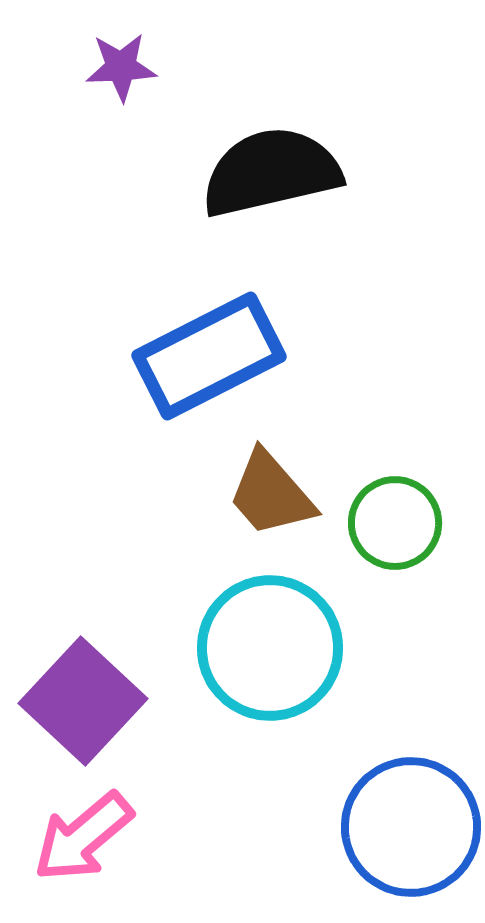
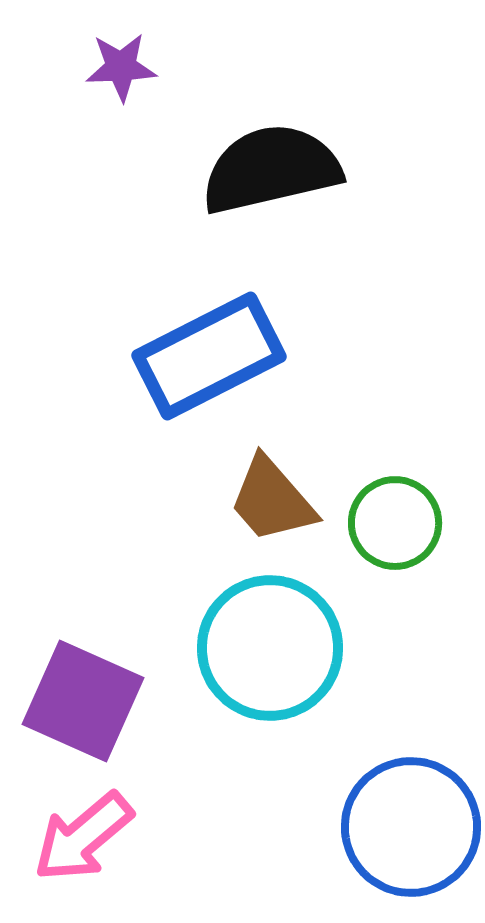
black semicircle: moved 3 px up
brown trapezoid: moved 1 px right, 6 px down
purple square: rotated 19 degrees counterclockwise
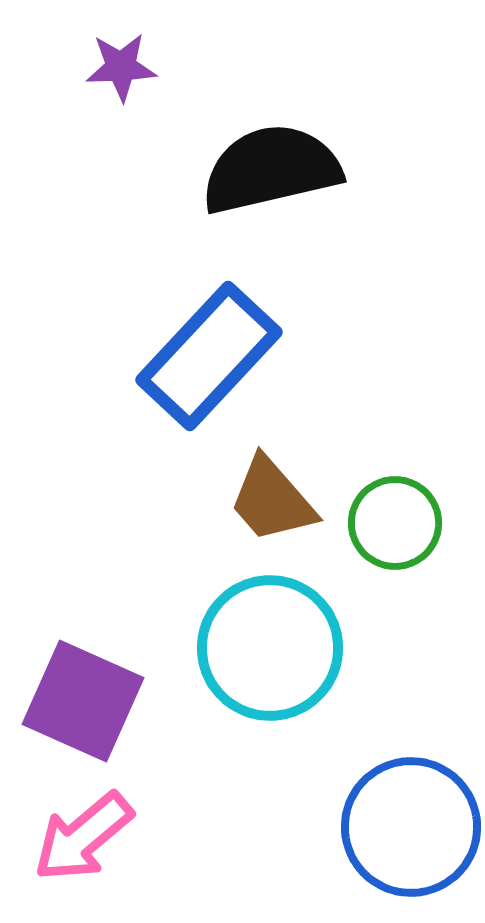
blue rectangle: rotated 20 degrees counterclockwise
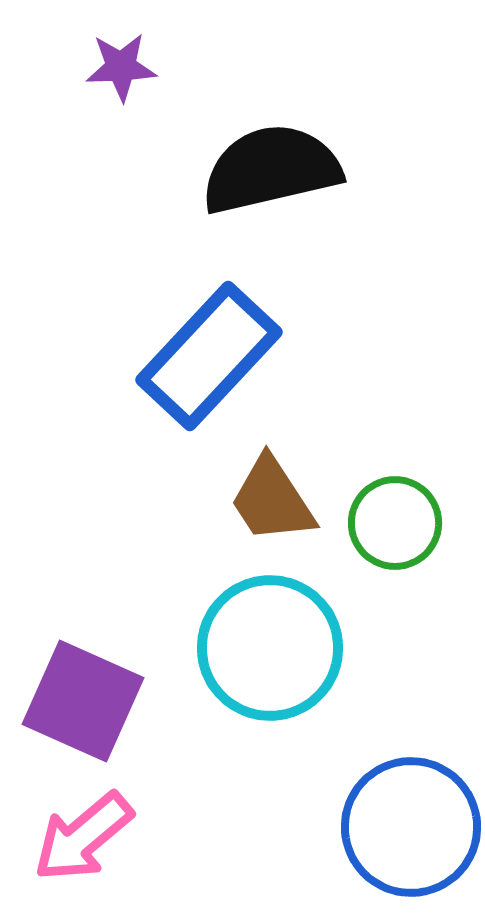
brown trapezoid: rotated 8 degrees clockwise
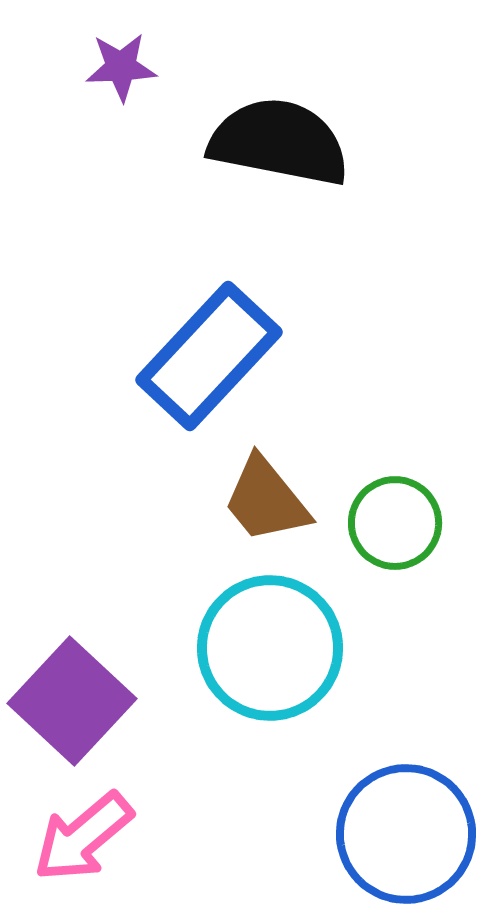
black semicircle: moved 8 px right, 27 px up; rotated 24 degrees clockwise
brown trapezoid: moved 6 px left; rotated 6 degrees counterclockwise
purple square: moved 11 px left; rotated 19 degrees clockwise
blue circle: moved 5 px left, 7 px down
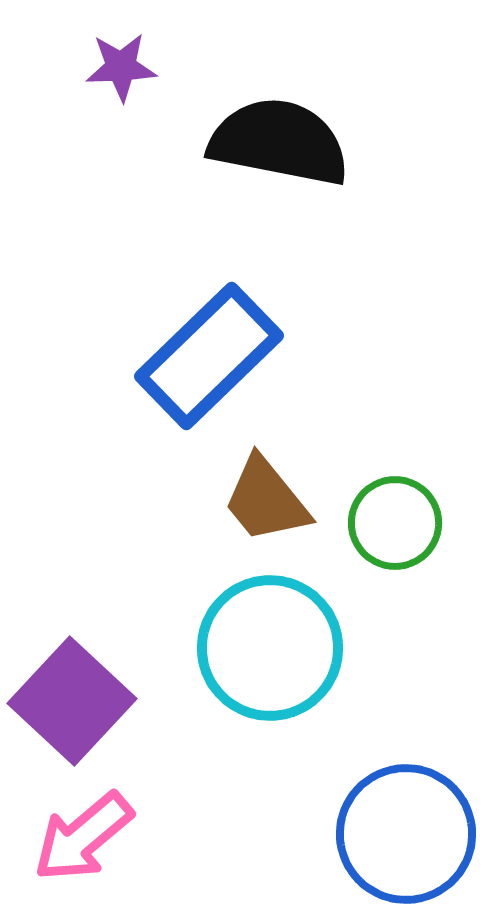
blue rectangle: rotated 3 degrees clockwise
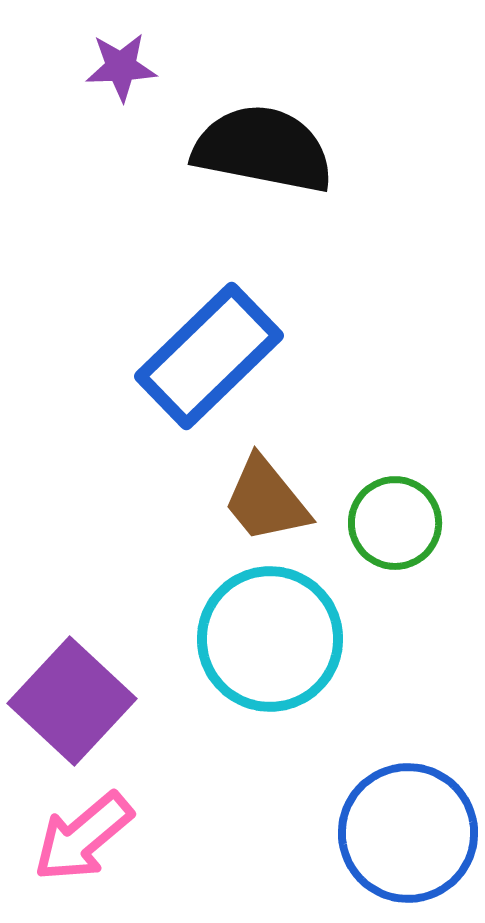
black semicircle: moved 16 px left, 7 px down
cyan circle: moved 9 px up
blue circle: moved 2 px right, 1 px up
